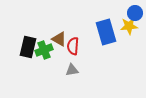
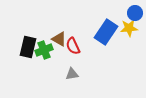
yellow star: moved 2 px down
blue rectangle: rotated 50 degrees clockwise
red semicircle: rotated 30 degrees counterclockwise
gray triangle: moved 4 px down
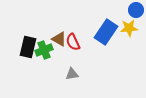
blue circle: moved 1 px right, 3 px up
red semicircle: moved 4 px up
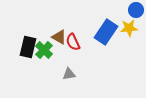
brown triangle: moved 2 px up
green cross: rotated 24 degrees counterclockwise
gray triangle: moved 3 px left
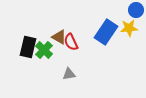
red semicircle: moved 2 px left
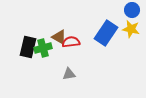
blue circle: moved 4 px left
yellow star: moved 2 px right, 1 px down; rotated 18 degrees clockwise
blue rectangle: moved 1 px down
red semicircle: rotated 108 degrees clockwise
green cross: moved 1 px left, 2 px up; rotated 30 degrees clockwise
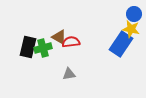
blue circle: moved 2 px right, 4 px down
blue rectangle: moved 15 px right, 11 px down
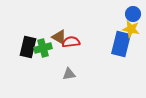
blue circle: moved 1 px left
blue rectangle: rotated 20 degrees counterclockwise
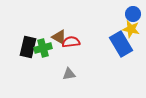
blue rectangle: rotated 45 degrees counterclockwise
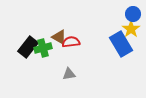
yellow star: rotated 24 degrees clockwise
black rectangle: rotated 25 degrees clockwise
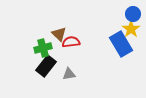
brown triangle: moved 3 px up; rotated 14 degrees clockwise
black rectangle: moved 18 px right, 19 px down
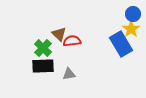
red semicircle: moved 1 px right, 1 px up
green cross: rotated 30 degrees counterclockwise
black rectangle: moved 3 px left; rotated 50 degrees clockwise
